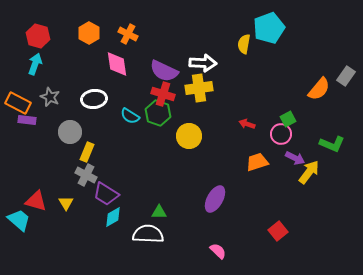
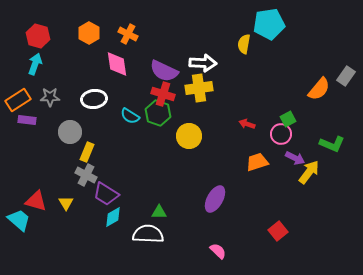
cyan pentagon: moved 4 px up; rotated 12 degrees clockwise
gray star: rotated 24 degrees counterclockwise
orange rectangle: moved 3 px up; rotated 60 degrees counterclockwise
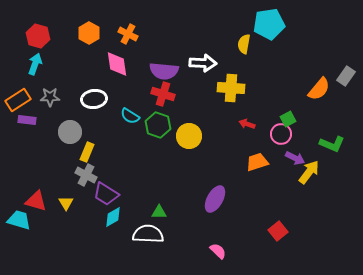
purple semicircle: rotated 20 degrees counterclockwise
yellow cross: moved 32 px right; rotated 12 degrees clockwise
green hexagon: moved 12 px down
cyan trapezoid: rotated 25 degrees counterclockwise
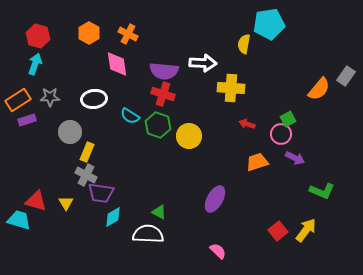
purple rectangle: rotated 24 degrees counterclockwise
green L-shape: moved 10 px left, 47 px down
yellow arrow: moved 3 px left, 58 px down
purple trapezoid: moved 5 px left, 1 px up; rotated 24 degrees counterclockwise
green triangle: rotated 28 degrees clockwise
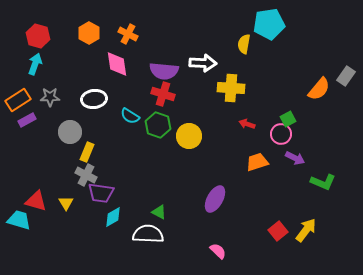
purple rectangle: rotated 12 degrees counterclockwise
green L-shape: moved 1 px right, 9 px up
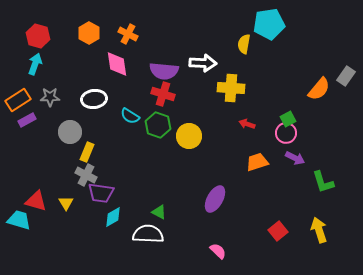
pink circle: moved 5 px right, 1 px up
green L-shape: rotated 50 degrees clockwise
yellow arrow: moved 13 px right; rotated 55 degrees counterclockwise
